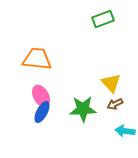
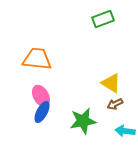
yellow triangle: rotated 15 degrees counterclockwise
green star: moved 12 px down; rotated 8 degrees counterclockwise
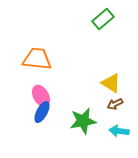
green rectangle: rotated 20 degrees counterclockwise
cyan arrow: moved 6 px left
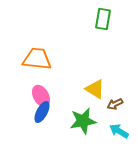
green rectangle: rotated 40 degrees counterclockwise
yellow triangle: moved 16 px left, 6 px down
cyan arrow: rotated 24 degrees clockwise
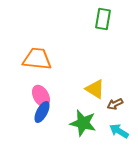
green star: moved 2 px down; rotated 24 degrees clockwise
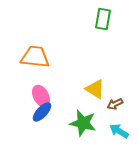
orange trapezoid: moved 2 px left, 2 px up
blue ellipse: rotated 15 degrees clockwise
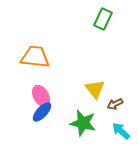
green rectangle: rotated 15 degrees clockwise
yellow triangle: rotated 20 degrees clockwise
cyan arrow: moved 2 px right; rotated 12 degrees clockwise
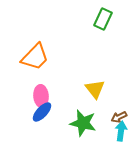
orange trapezoid: rotated 128 degrees clockwise
pink ellipse: rotated 25 degrees clockwise
brown arrow: moved 4 px right, 13 px down
cyan arrow: rotated 54 degrees clockwise
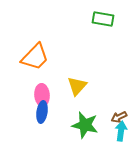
green rectangle: rotated 75 degrees clockwise
yellow triangle: moved 18 px left, 3 px up; rotated 20 degrees clockwise
pink ellipse: moved 1 px right, 1 px up
blue ellipse: rotated 35 degrees counterclockwise
green star: moved 2 px right, 2 px down
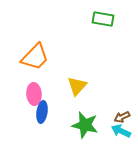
pink ellipse: moved 8 px left, 1 px up
brown arrow: moved 3 px right
cyan arrow: rotated 72 degrees counterclockwise
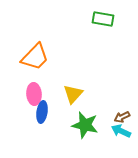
yellow triangle: moved 4 px left, 8 px down
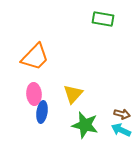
brown arrow: moved 3 px up; rotated 140 degrees counterclockwise
cyan arrow: moved 1 px up
